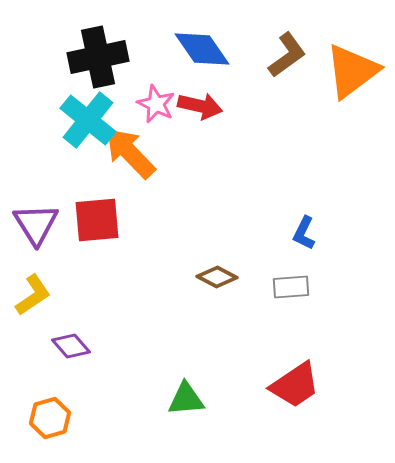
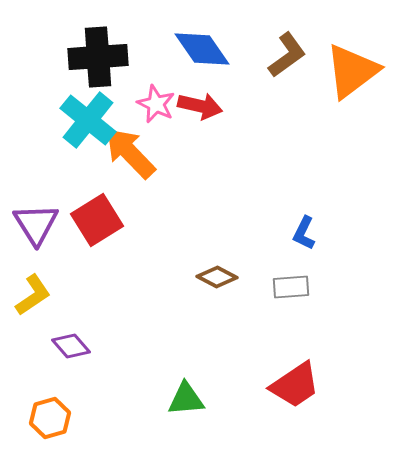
black cross: rotated 8 degrees clockwise
red square: rotated 27 degrees counterclockwise
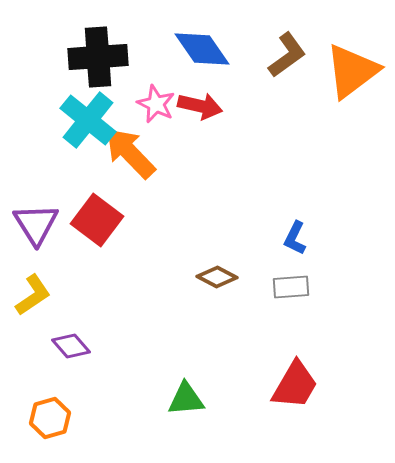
red square: rotated 21 degrees counterclockwise
blue L-shape: moved 9 px left, 5 px down
red trapezoid: rotated 26 degrees counterclockwise
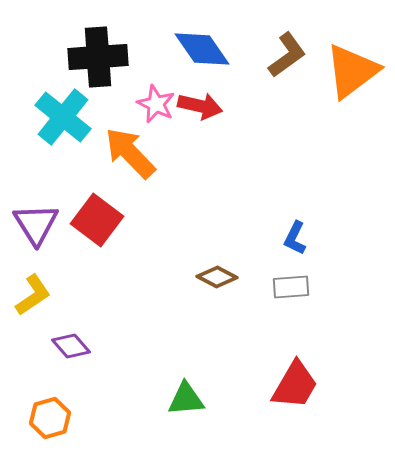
cyan cross: moved 25 px left, 3 px up
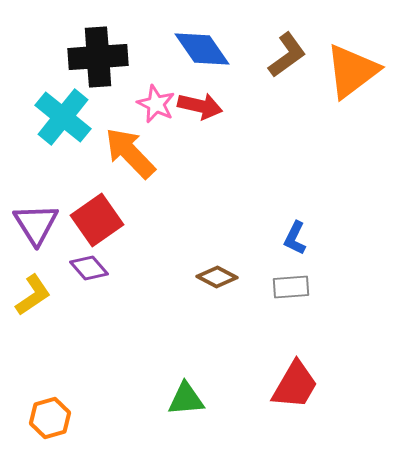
red square: rotated 18 degrees clockwise
purple diamond: moved 18 px right, 78 px up
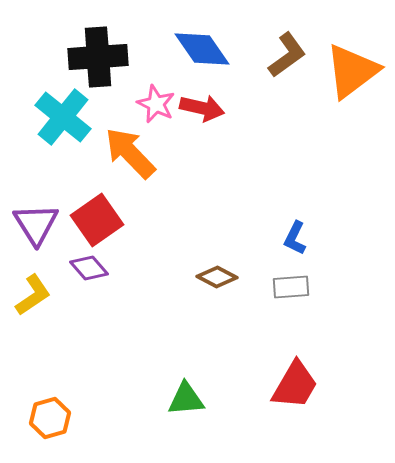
red arrow: moved 2 px right, 2 px down
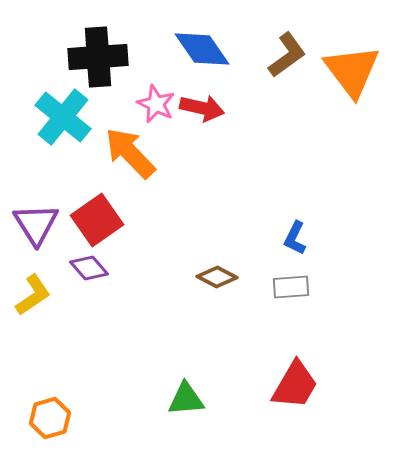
orange triangle: rotated 30 degrees counterclockwise
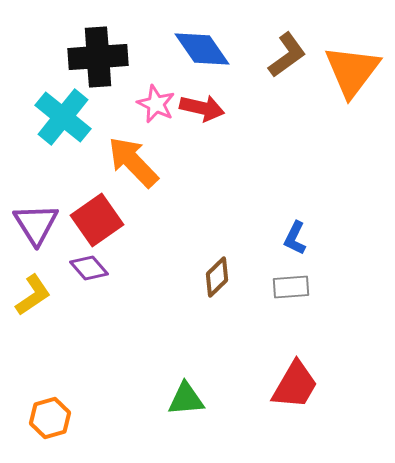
orange triangle: rotated 14 degrees clockwise
orange arrow: moved 3 px right, 9 px down
brown diamond: rotated 72 degrees counterclockwise
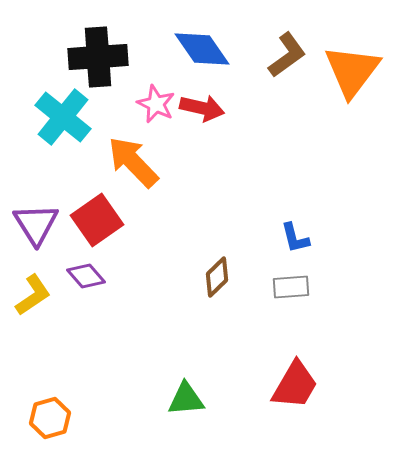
blue L-shape: rotated 40 degrees counterclockwise
purple diamond: moved 3 px left, 8 px down
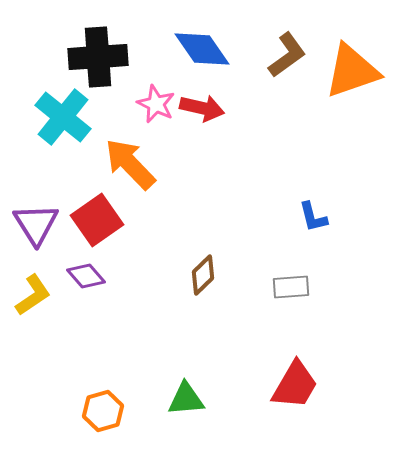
orange triangle: rotated 34 degrees clockwise
orange arrow: moved 3 px left, 2 px down
blue L-shape: moved 18 px right, 21 px up
brown diamond: moved 14 px left, 2 px up
orange hexagon: moved 53 px right, 7 px up
